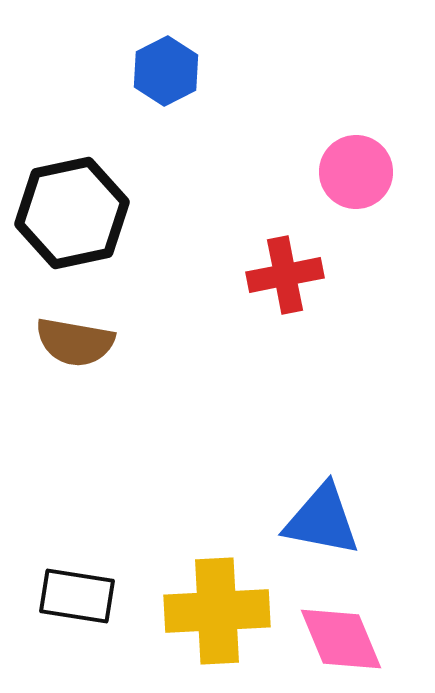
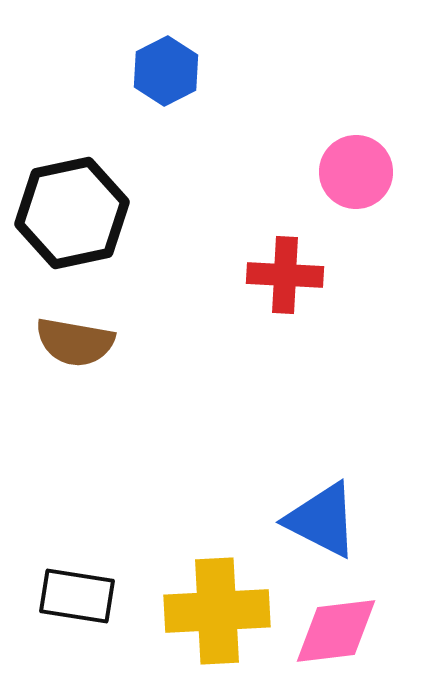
red cross: rotated 14 degrees clockwise
blue triangle: rotated 16 degrees clockwise
pink diamond: moved 5 px left, 8 px up; rotated 74 degrees counterclockwise
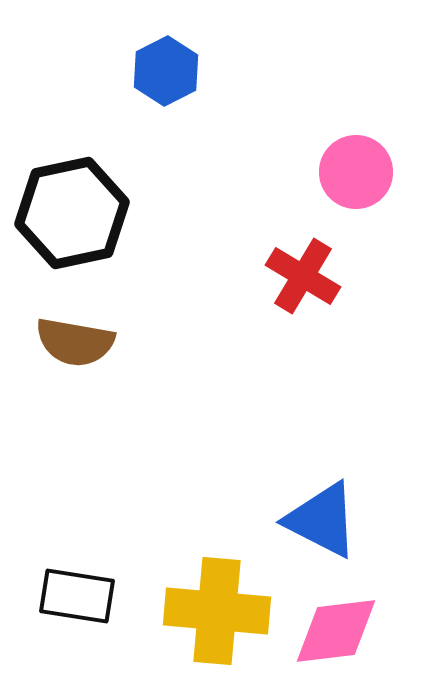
red cross: moved 18 px right, 1 px down; rotated 28 degrees clockwise
yellow cross: rotated 8 degrees clockwise
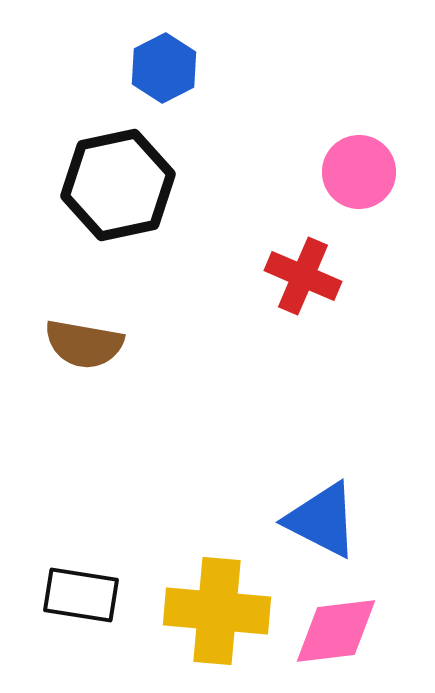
blue hexagon: moved 2 px left, 3 px up
pink circle: moved 3 px right
black hexagon: moved 46 px right, 28 px up
red cross: rotated 8 degrees counterclockwise
brown semicircle: moved 9 px right, 2 px down
black rectangle: moved 4 px right, 1 px up
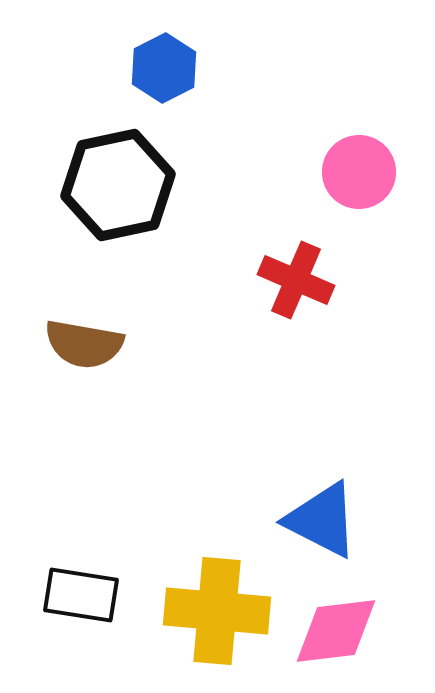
red cross: moved 7 px left, 4 px down
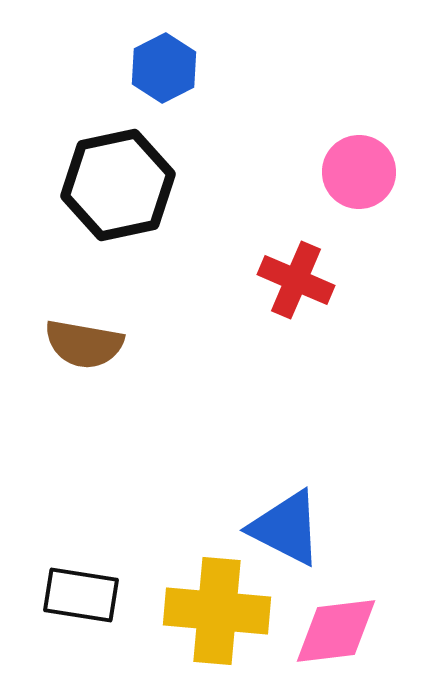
blue triangle: moved 36 px left, 8 px down
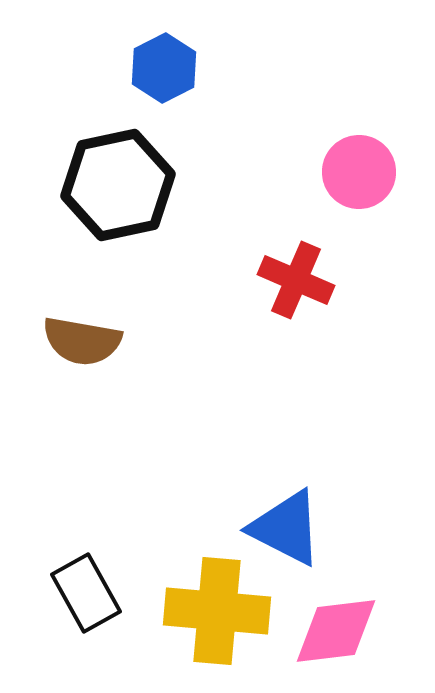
brown semicircle: moved 2 px left, 3 px up
black rectangle: moved 5 px right, 2 px up; rotated 52 degrees clockwise
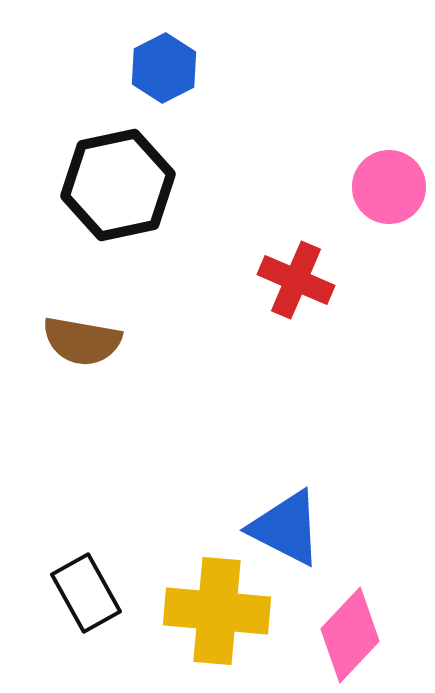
pink circle: moved 30 px right, 15 px down
pink diamond: moved 14 px right, 4 px down; rotated 40 degrees counterclockwise
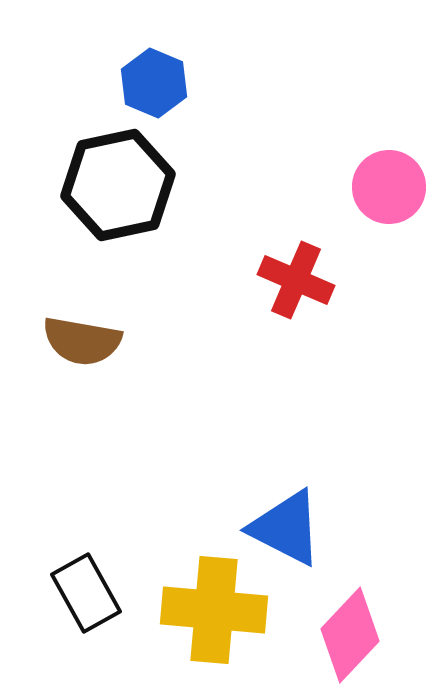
blue hexagon: moved 10 px left, 15 px down; rotated 10 degrees counterclockwise
yellow cross: moved 3 px left, 1 px up
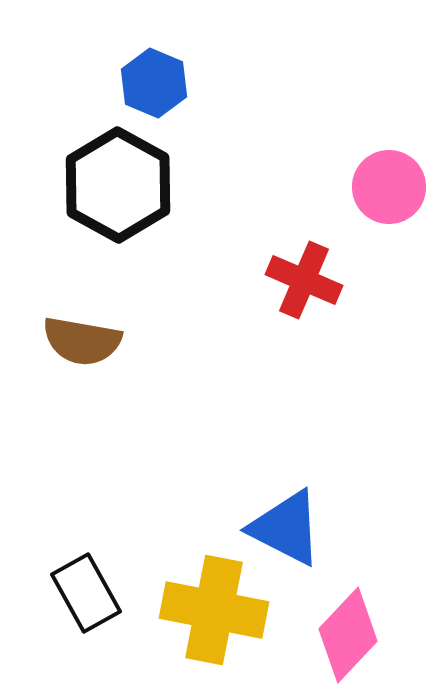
black hexagon: rotated 19 degrees counterclockwise
red cross: moved 8 px right
yellow cross: rotated 6 degrees clockwise
pink diamond: moved 2 px left
